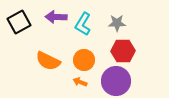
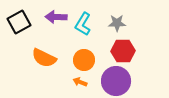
orange semicircle: moved 4 px left, 3 px up
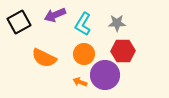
purple arrow: moved 1 px left, 2 px up; rotated 25 degrees counterclockwise
orange circle: moved 6 px up
purple circle: moved 11 px left, 6 px up
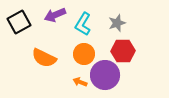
gray star: rotated 18 degrees counterclockwise
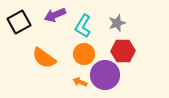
cyan L-shape: moved 2 px down
orange semicircle: rotated 10 degrees clockwise
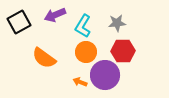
gray star: rotated 12 degrees clockwise
orange circle: moved 2 px right, 2 px up
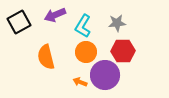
orange semicircle: moved 2 px right, 1 px up; rotated 40 degrees clockwise
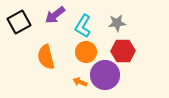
purple arrow: rotated 15 degrees counterclockwise
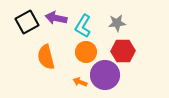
purple arrow: moved 1 px right, 3 px down; rotated 50 degrees clockwise
black square: moved 8 px right
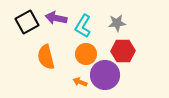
orange circle: moved 2 px down
